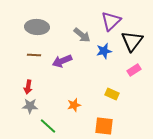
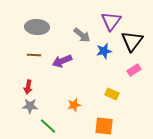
purple triangle: rotated 10 degrees counterclockwise
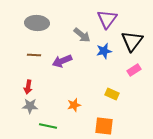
purple triangle: moved 4 px left, 2 px up
gray ellipse: moved 4 px up
green line: rotated 30 degrees counterclockwise
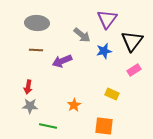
brown line: moved 2 px right, 5 px up
orange star: rotated 16 degrees counterclockwise
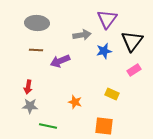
gray arrow: rotated 48 degrees counterclockwise
purple arrow: moved 2 px left
orange star: moved 1 px right, 3 px up; rotated 24 degrees counterclockwise
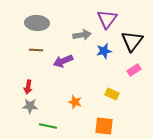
purple arrow: moved 3 px right
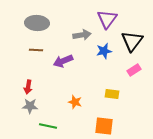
yellow rectangle: rotated 16 degrees counterclockwise
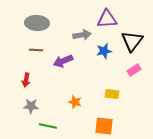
purple triangle: rotated 50 degrees clockwise
red arrow: moved 2 px left, 7 px up
gray star: moved 1 px right
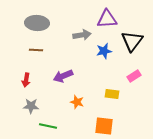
purple arrow: moved 15 px down
pink rectangle: moved 6 px down
orange star: moved 2 px right
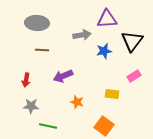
brown line: moved 6 px right
orange square: rotated 30 degrees clockwise
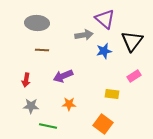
purple triangle: moved 2 px left; rotated 45 degrees clockwise
gray arrow: moved 2 px right
orange star: moved 8 px left, 2 px down; rotated 16 degrees counterclockwise
orange square: moved 1 px left, 2 px up
